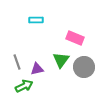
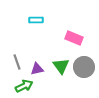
pink rectangle: moved 1 px left
green triangle: moved 6 px down; rotated 12 degrees counterclockwise
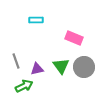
gray line: moved 1 px left, 1 px up
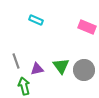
cyan rectangle: rotated 24 degrees clockwise
pink rectangle: moved 13 px right, 11 px up
gray circle: moved 3 px down
green arrow: rotated 78 degrees counterclockwise
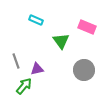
green triangle: moved 25 px up
green arrow: rotated 54 degrees clockwise
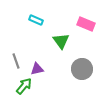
pink rectangle: moved 1 px left, 3 px up
gray circle: moved 2 px left, 1 px up
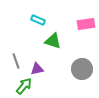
cyan rectangle: moved 2 px right
pink rectangle: rotated 30 degrees counterclockwise
green triangle: moved 8 px left; rotated 36 degrees counterclockwise
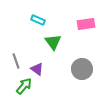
green triangle: moved 1 px down; rotated 36 degrees clockwise
purple triangle: rotated 48 degrees clockwise
